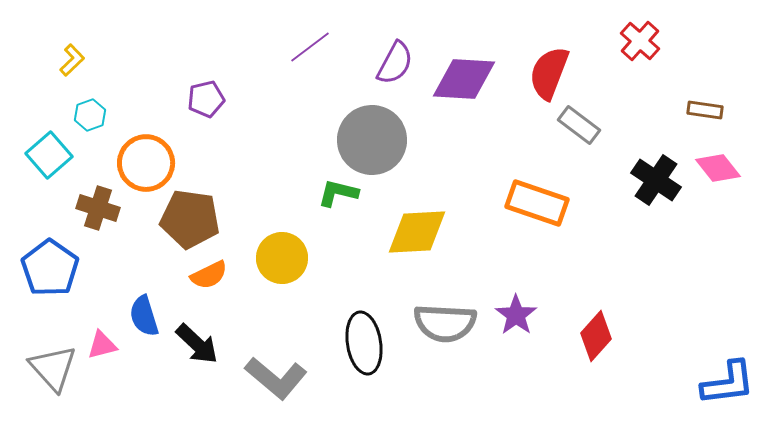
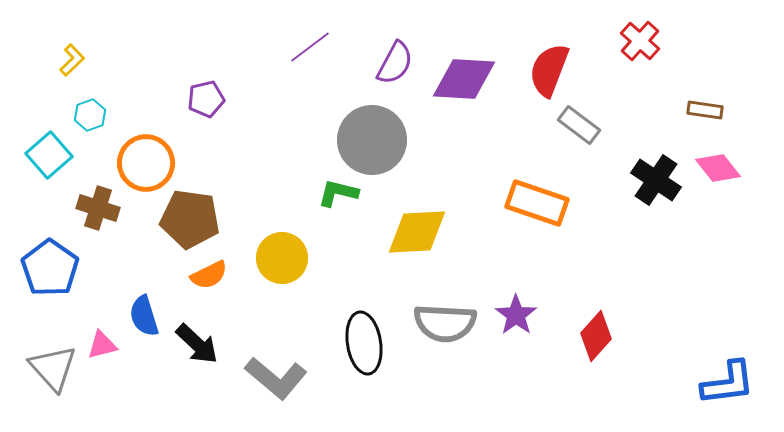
red semicircle: moved 3 px up
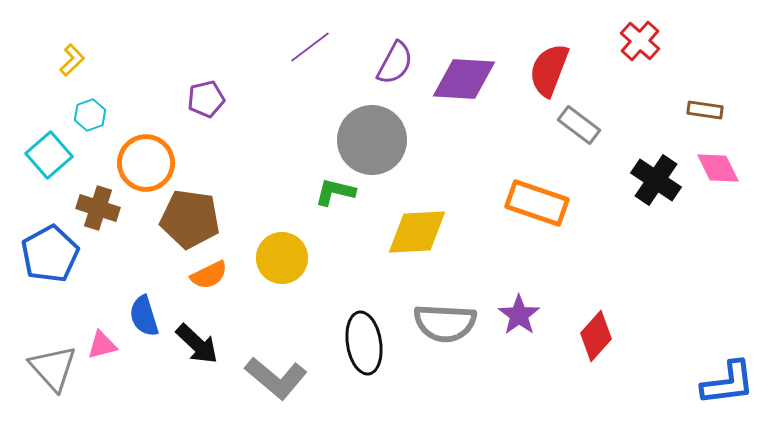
pink diamond: rotated 12 degrees clockwise
green L-shape: moved 3 px left, 1 px up
blue pentagon: moved 14 px up; rotated 8 degrees clockwise
purple star: moved 3 px right
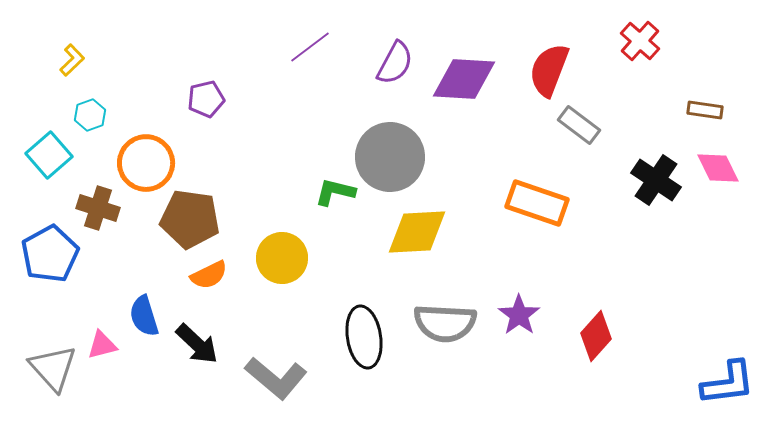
gray circle: moved 18 px right, 17 px down
black ellipse: moved 6 px up
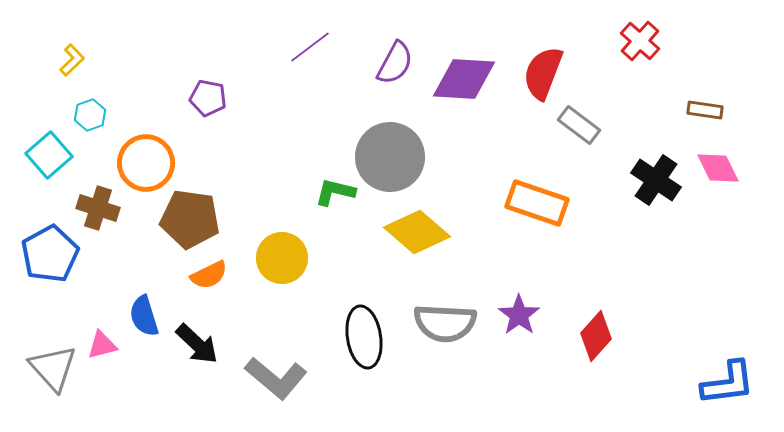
red semicircle: moved 6 px left, 3 px down
purple pentagon: moved 2 px right, 1 px up; rotated 24 degrees clockwise
yellow diamond: rotated 44 degrees clockwise
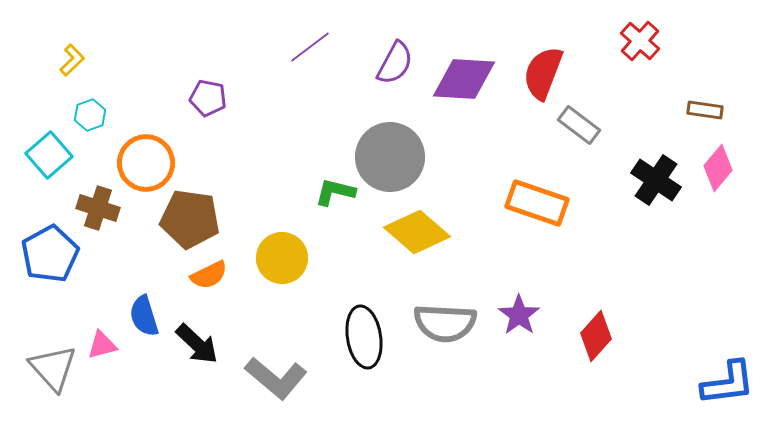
pink diamond: rotated 66 degrees clockwise
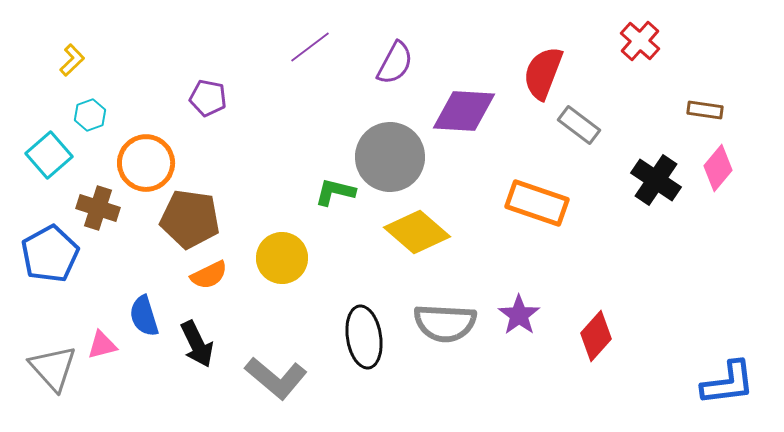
purple diamond: moved 32 px down
black arrow: rotated 21 degrees clockwise
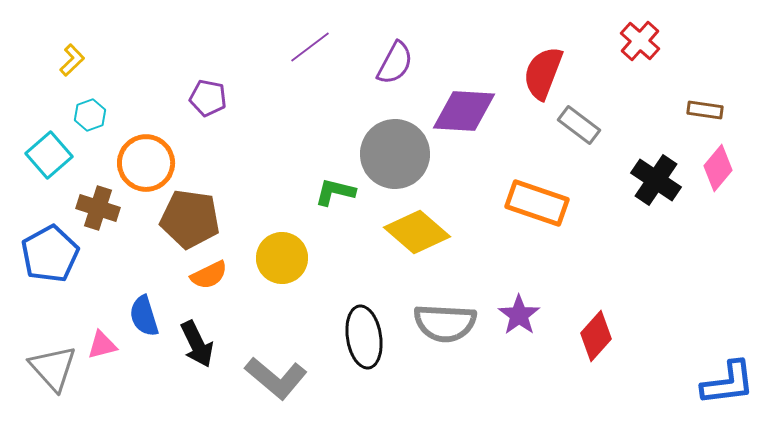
gray circle: moved 5 px right, 3 px up
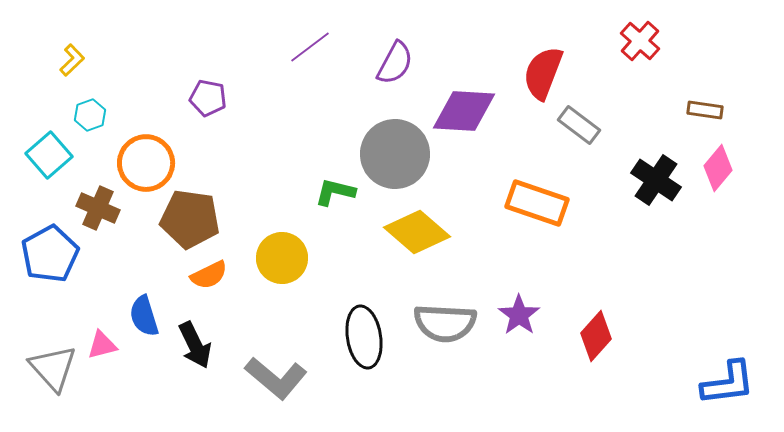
brown cross: rotated 6 degrees clockwise
black arrow: moved 2 px left, 1 px down
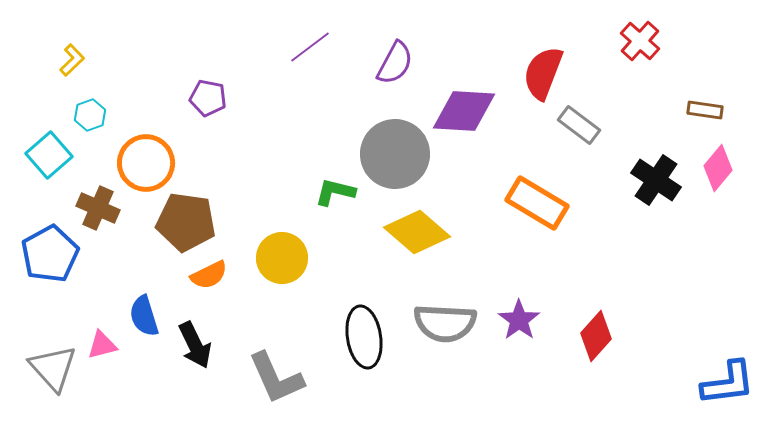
orange rectangle: rotated 12 degrees clockwise
brown pentagon: moved 4 px left, 3 px down
purple star: moved 5 px down
gray L-shape: rotated 26 degrees clockwise
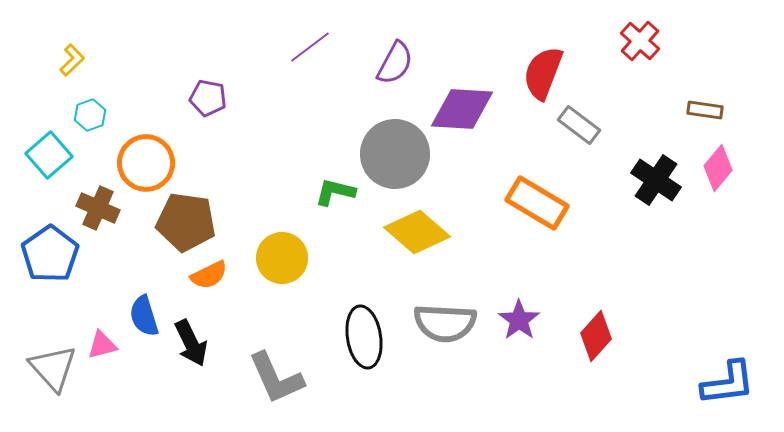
purple diamond: moved 2 px left, 2 px up
blue pentagon: rotated 6 degrees counterclockwise
black arrow: moved 4 px left, 2 px up
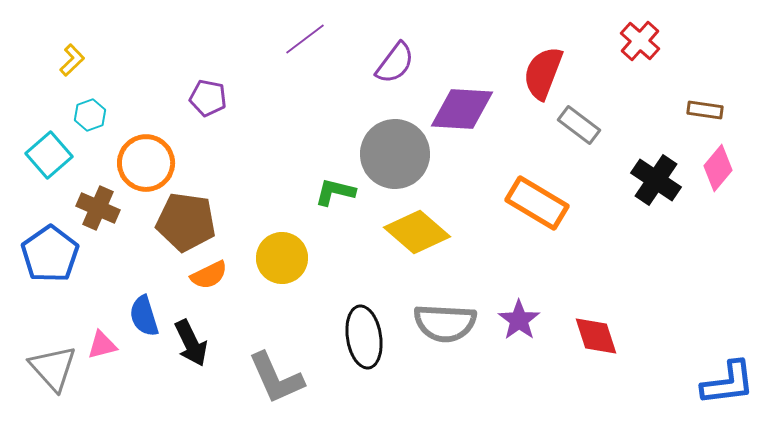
purple line: moved 5 px left, 8 px up
purple semicircle: rotated 9 degrees clockwise
red diamond: rotated 60 degrees counterclockwise
